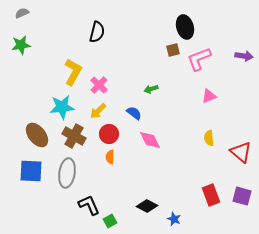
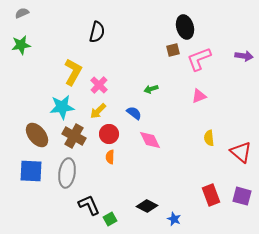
pink triangle: moved 10 px left
green square: moved 2 px up
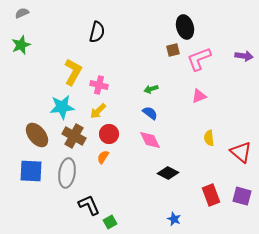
green star: rotated 12 degrees counterclockwise
pink cross: rotated 30 degrees counterclockwise
blue semicircle: moved 16 px right
orange semicircle: moved 7 px left; rotated 32 degrees clockwise
black diamond: moved 21 px right, 33 px up
green square: moved 3 px down
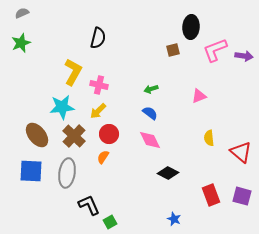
black ellipse: moved 6 px right; rotated 20 degrees clockwise
black semicircle: moved 1 px right, 6 px down
green star: moved 2 px up
pink L-shape: moved 16 px right, 9 px up
brown cross: rotated 15 degrees clockwise
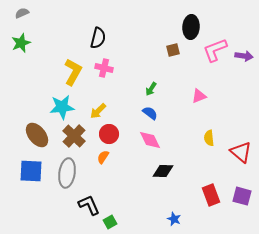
pink cross: moved 5 px right, 17 px up
green arrow: rotated 40 degrees counterclockwise
black diamond: moved 5 px left, 2 px up; rotated 25 degrees counterclockwise
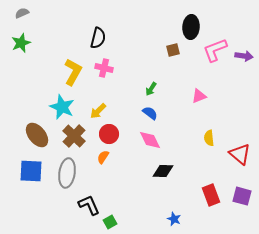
cyan star: rotated 30 degrees clockwise
red triangle: moved 1 px left, 2 px down
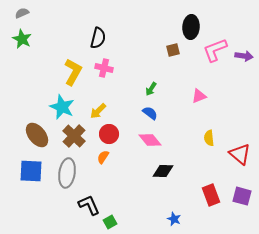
green star: moved 1 px right, 4 px up; rotated 24 degrees counterclockwise
pink diamond: rotated 15 degrees counterclockwise
